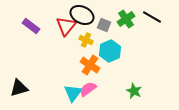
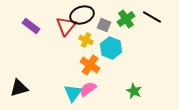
black ellipse: rotated 45 degrees counterclockwise
cyan hexagon: moved 1 px right, 3 px up; rotated 15 degrees counterclockwise
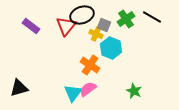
yellow cross: moved 10 px right, 6 px up
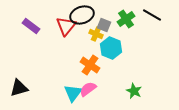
black line: moved 2 px up
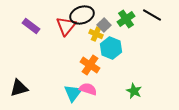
gray square: rotated 24 degrees clockwise
pink semicircle: rotated 54 degrees clockwise
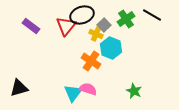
orange cross: moved 1 px right, 4 px up
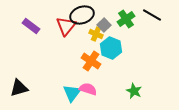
cyan triangle: moved 1 px left
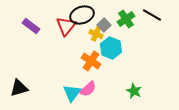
pink semicircle: rotated 120 degrees clockwise
